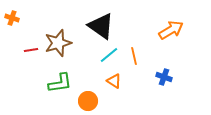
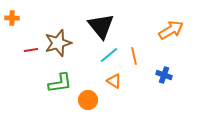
orange cross: rotated 16 degrees counterclockwise
black triangle: rotated 16 degrees clockwise
blue cross: moved 2 px up
orange circle: moved 1 px up
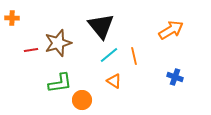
blue cross: moved 11 px right, 2 px down
orange circle: moved 6 px left
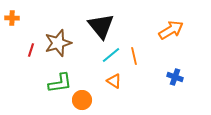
red line: rotated 64 degrees counterclockwise
cyan line: moved 2 px right
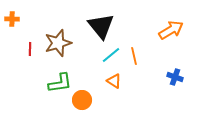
orange cross: moved 1 px down
red line: moved 1 px left, 1 px up; rotated 16 degrees counterclockwise
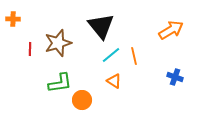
orange cross: moved 1 px right
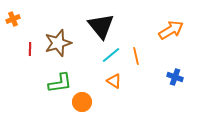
orange cross: rotated 24 degrees counterclockwise
orange line: moved 2 px right
orange circle: moved 2 px down
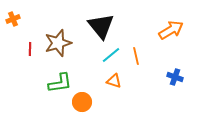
orange triangle: rotated 14 degrees counterclockwise
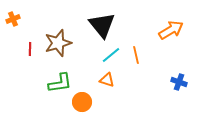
black triangle: moved 1 px right, 1 px up
orange line: moved 1 px up
blue cross: moved 4 px right, 5 px down
orange triangle: moved 7 px left, 1 px up
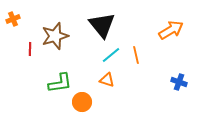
brown star: moved 3 px left, 7 px up
